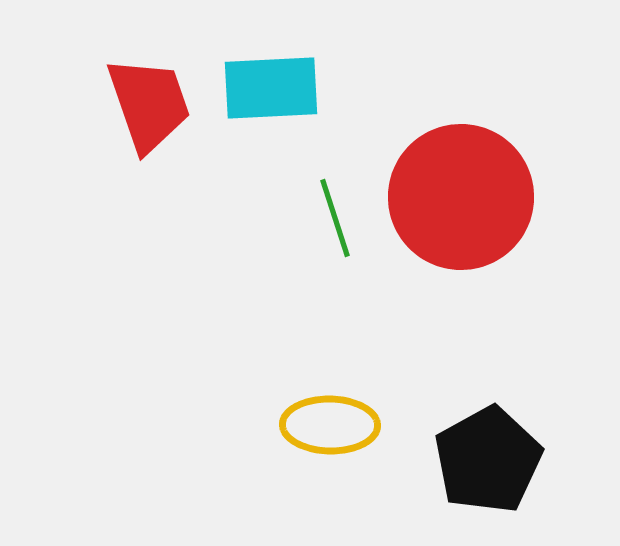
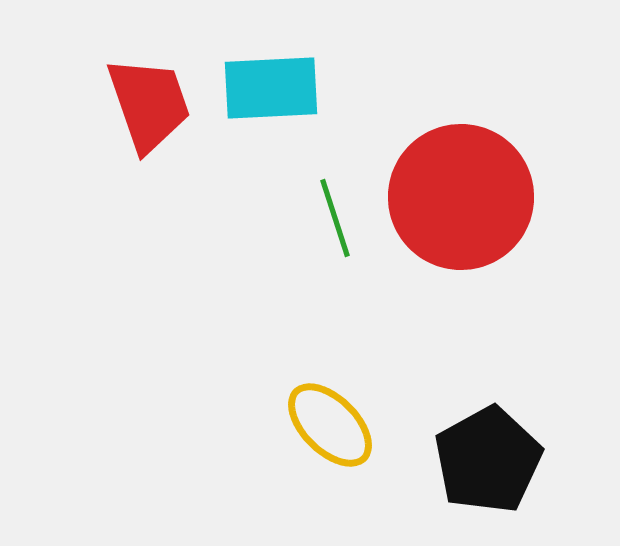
yellow ellipse: rotated 44 degrees clockwise
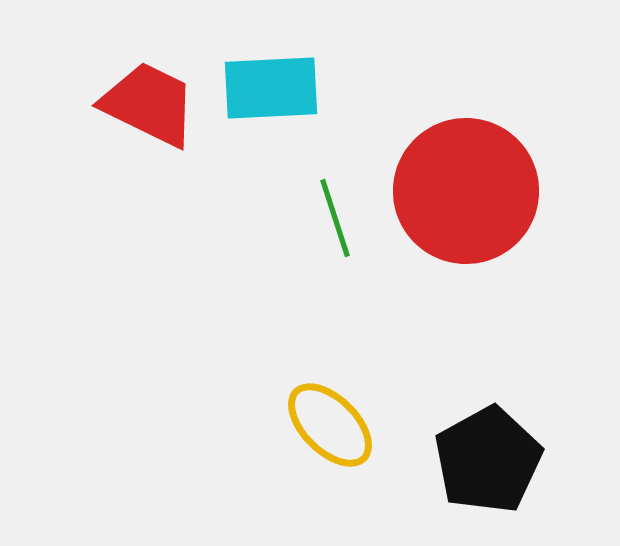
red trapezoid: rotated 45 degrees counterclockwise
red circle: moved 5 px right, 6 px up
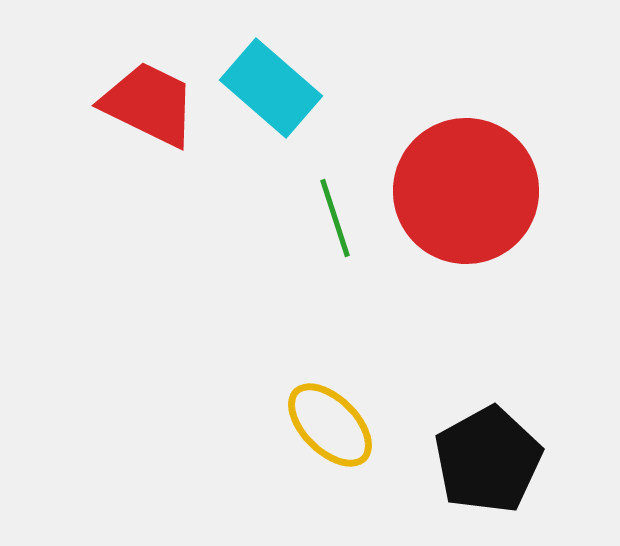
cyan rectangle: rotated 44 degrees clockwise
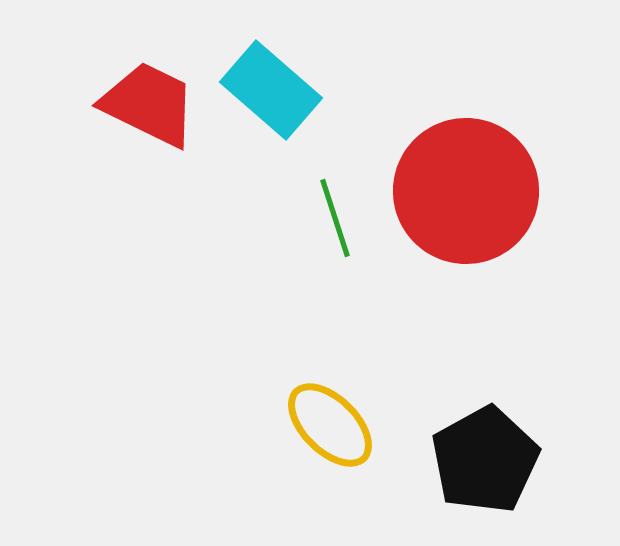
cyan rectangle: moved 2 px down
black pentagon: moved 3 px left
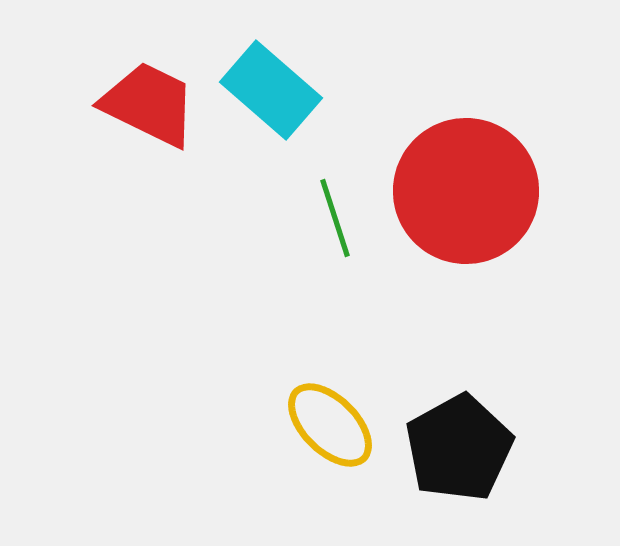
black pentagon: moved 26 px left, 12 px up
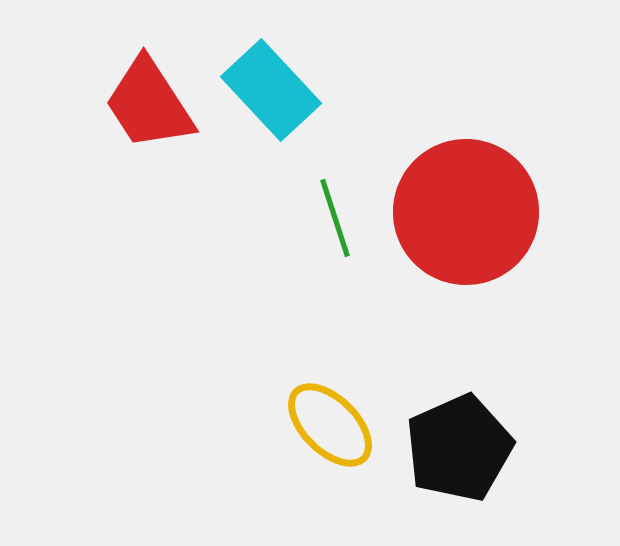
cyan rectangle: rotated 6 degrees clockwise
red trapezoid: rotated 149 degrees counterclockwise
red circle: moved 21 px down
black pentagon: rotated 5 degrees clockwise
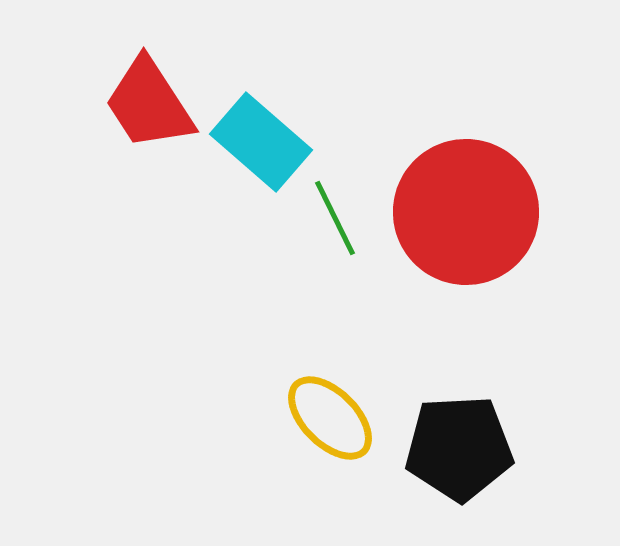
cyan rectangle: moved 10 px left, 52 px down; rotated 6 degrees counterclockwise
green line: rotated 8 degrees counterclockwise
yellow ellipse: moved 7 px up
black pentagon: rotated 21 degrees clockwise
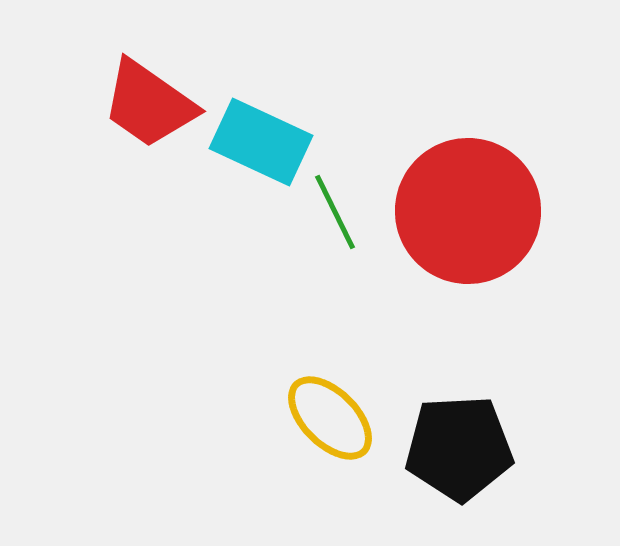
red trapezoid: rotated 22 degrees counterclockwise
cyan rectangle: rotated 16 degrees counterclockwise
red circle: moved 2 px right, 1 px up
green line: moved 6 px up
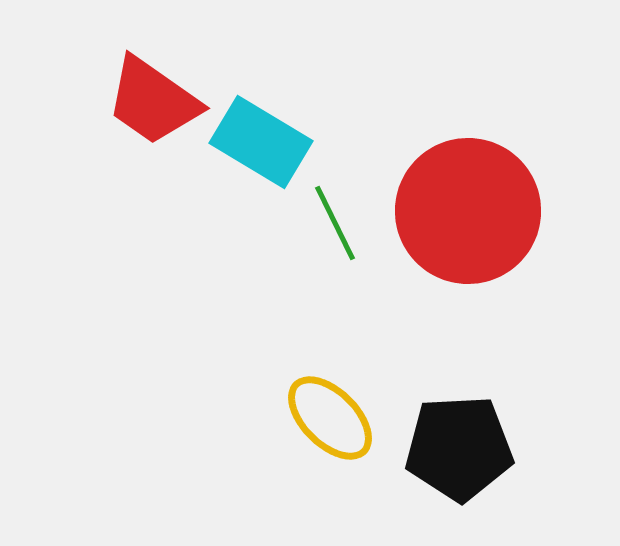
red trapezoid: moved 4 px right, 3 px up
cyan rectangle: rotated 6 degrees clockwise
green line: moved 11 px down
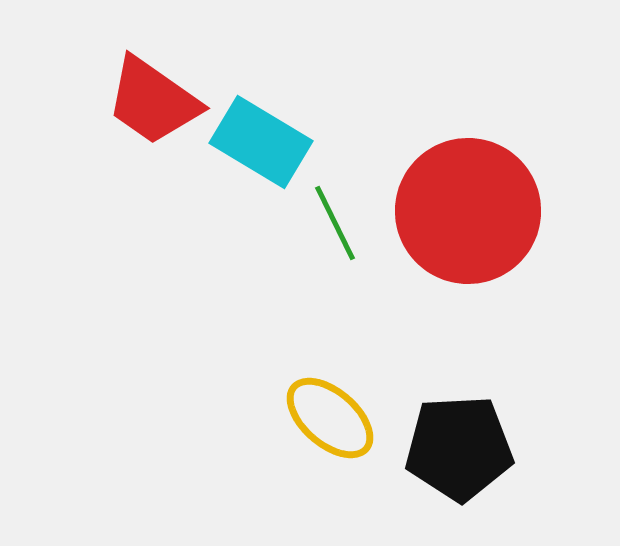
yellow ellipse: rotated 4 degrees counterclockwise
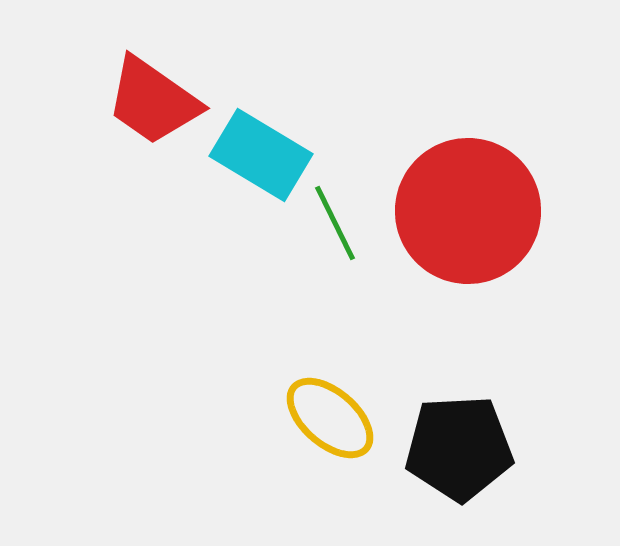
cyan rectangle: moved 13 px down
